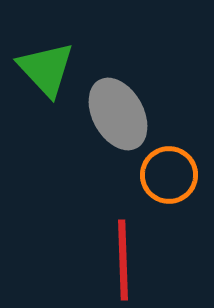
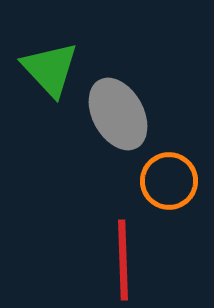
green triangle: moved 4 px right
orange circle: moved 6 px down
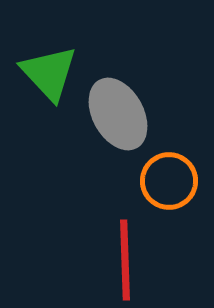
green triangle: moved 1 px left, 4 px down
red line: moved 2 px right
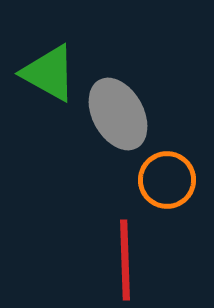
green triangle: rotated 18 degrees counterclockwise
orange circle: moved 2 px left, 1 px up
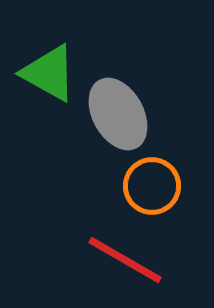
orange circle: moved 15 px left, 6 px down
red line: rotated 58 degrees counterclockwise
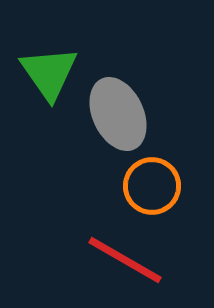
green triangle: rotated 26 degrees clockwise
gray ellipse: rotated 4 degrees clockwise
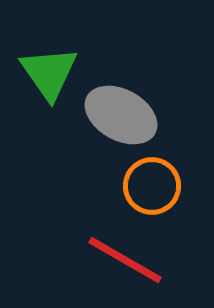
gray ellipse: moved 3 px right, 1 px down; rotated 36 degrees counterclockwise
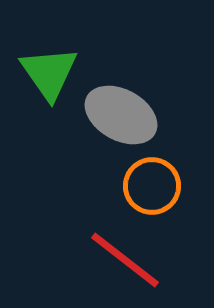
red line: rotated 8 degrees clockwise
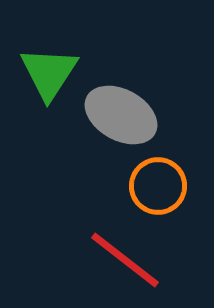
green triangle: rotated 8 degrees clockwise
orange circle: moved 6 px right
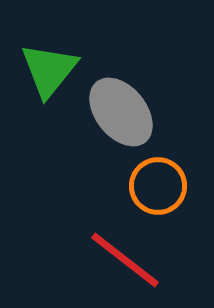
green triangle: moved 3 px up; rotated 6 degrees clockwise
gray ellipse: moved 3 px up; rotated 22 degrees clockwise
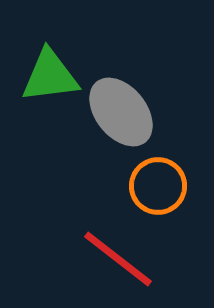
green triangle: moved 1 px right, 6 px down; rotated 44 degrees clockwise
red line: moved 7 px left, 1 px up
